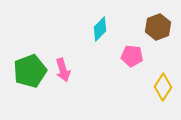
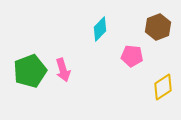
yellow diamond: rotated 24 degrees clockwise
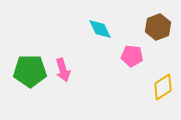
cyan diamond: rotated 70 degrees counterclockwise
green pentagon: rotated 20 degrees clockwise
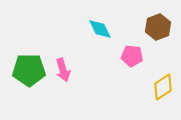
green pentagon: moved 1 px left, 1 px up
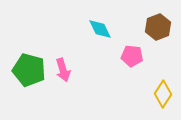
green pentagon: rotated 16 degrees clockwise
yellow diamond: moved 7 px down; rotated 24 degrees counterclockwise
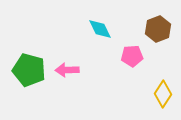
brown hexagon: moved 2 px down
pink pentagon: rotated 10 degrees counterclockwise
pink arrow: moved 4 px right; rotated 105 degrees clockwise
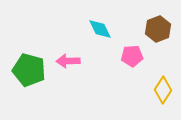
pink arrow: moved 1 px right, 9 px up
yellow diamond: moved 4 px up
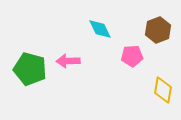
brown hexagon: moved 1 px down
green pentagon: moved 1 px right, 1 px up
yellow diamond: rotated 24 degrees counterclockwise
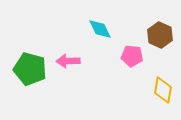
brown hexagon: moved 2 px right, 5 px down; rotated 15 degrees counterclockwise
pink pentagon: rotated 10 degrees clockwise
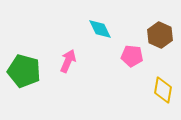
pink arrow: rotated 115 degrees clockwise
green pentagon: moved 6 px left, 2 px down
